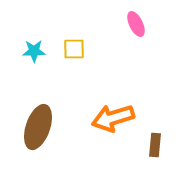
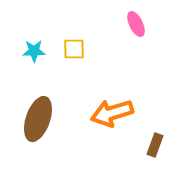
orange arrow: moved 1 px left, 5 px up
brown ellipse: moved 8 px up
brown rectangle: rotated 15 degrees clockwise
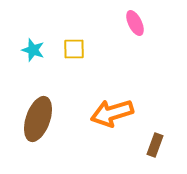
pink ellipse: moved 1 px left, 1 px up
cyan star: moved 1 px left, 1 px up; rotated 20 degrees clockwise
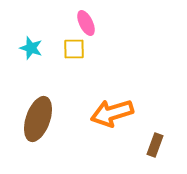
pink ellipse: moved 49 px left
cyan star: moved 2 px left, 2 px up
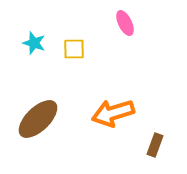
pink ellipse: moved 39 px right
cyan star: moved 3 px right, 5 px up
orange arrow: moved 1 px right
brown ellipse: rotated 27 degrees clockwise
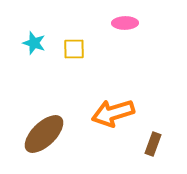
pink ellipse: rotated 65 degrees counterclockwise
brown ellipse: moved 6 px right, 15 px down
brown rectangle: moved 2 px left, 1 px up
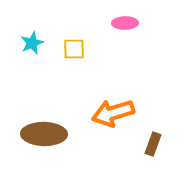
cyan star: moved 2 px left; rotated 30 degrees clockwise
brown ellipse: rotated 45 degrees clockwise
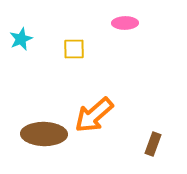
cyan star: moved 11 px left, 4 px up
orange arrow: moved 19 px left, 2 px down; rotated 24 degrees counterclockwise
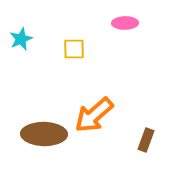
brown rectangle: moved 7 px left, 4 px up
